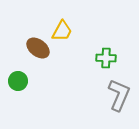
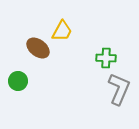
gray L-shape: moved 6 px up
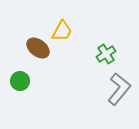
green cross: moved 4 px up; rotated 36 degrees counterclockwise
green circle: moved 2 px right
gray L-shape: rotated 16 degrees clockwise
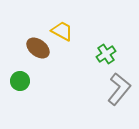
yellow trapezoid: rotated 90 degrees counterclockwise
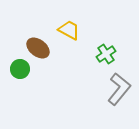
yellow trapezoid: moved 7 px right, 1 px up
green circle: moved 12 px up
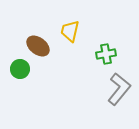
yellow trapezoid: moved 1 px right, 1 px down; rotated 105 degrees counterclockwise
brown ellipse: moved 2 px up
green cross: rotated 24 degrees clockwise
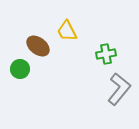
yellow trapezoid: moved 3 px left; rotated 40 degrees counterclockwise
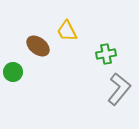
green circle: moved 7 px left, 3 px down
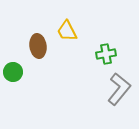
brown ellipse: rotated 45 degrees clockwise
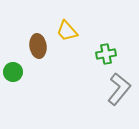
yellow trapezoid: rotated 15 degrees counterclockwise
